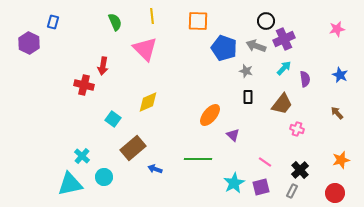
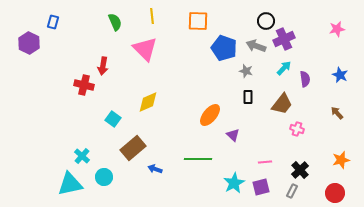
pink line: rotated 40 degrees counterclockwise
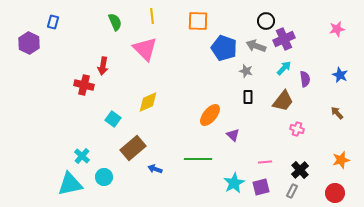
brown trapezoid: moved 1 px right, 3 px up
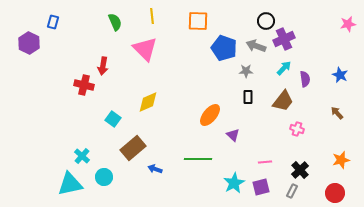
pink star: moved 11 px right, 5 px up
gray star: rotated 16 degrees counterclockwise
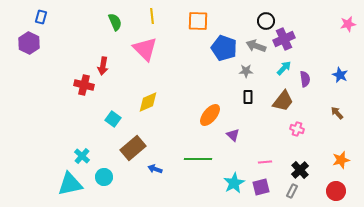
blue rectangle: moved 12 px left, 5 px up
red circle: moved 1 px right, 2 px up
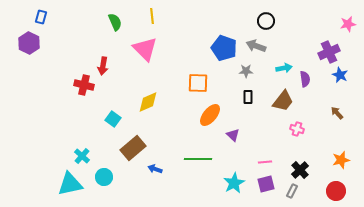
orange square: moved 62 px down
purple cross: moved 45 px right, 13 px down
cyan arrow: rotated 35 degrees clockwise
purple square: moved 5 px right, 3 px up
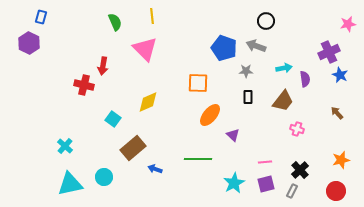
cyan cross: moved 17 px left, 10 px up
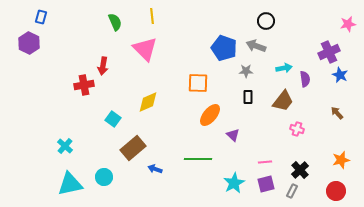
red cross: rotated 24 degrees counterclockwise
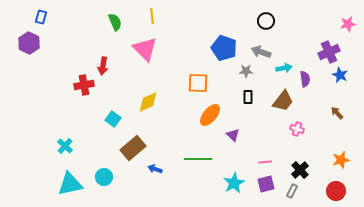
gray arrow: moved 5 px right, 6 px down
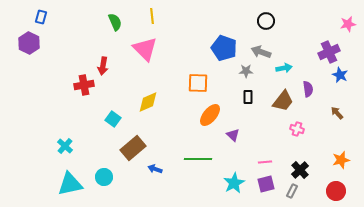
purple semicircle: moved 3 px right, 10 px down
